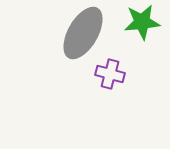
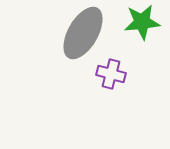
purple cross: moved 1 px right
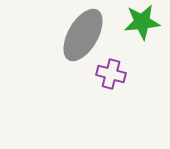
gray ellipse: moved 2 px down
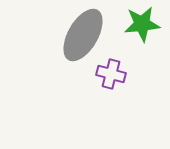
green star: moved 2 px down
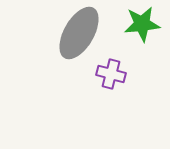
gray ellipse: moved 4 px left, 2 px up
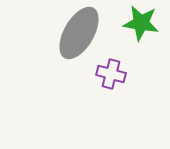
green star: moved 1 px left, 1 px up; rotated 15 degrees clockwise
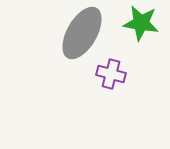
gray ellipse: moved 3 px right
